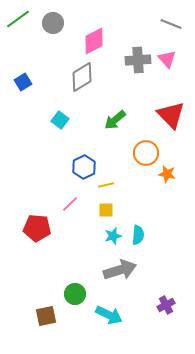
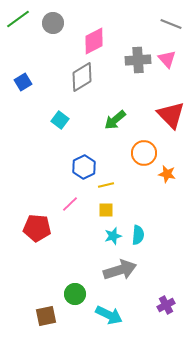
orange circle: moved 2 px left
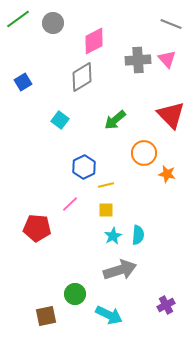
cyan star: rotated 12 degrees counterclockwise
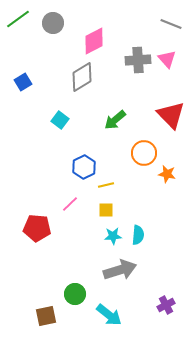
cyan star: rotated 24 degrees clockwise
cyan arrow: rotated 12 degrees clockwise
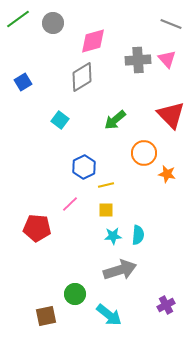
pink diamond: moved 1 px left; rotated 12 degrees clockwise
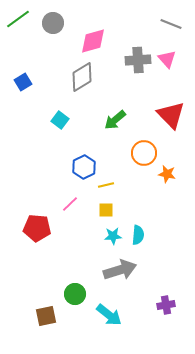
purple cross: rotated 18 degrees clockwise
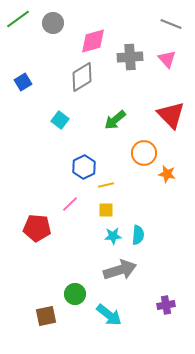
gray cross: moved 8 px left, 3 px up
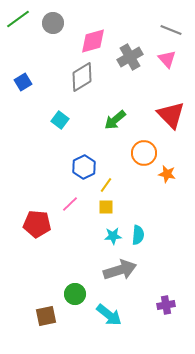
gray line: moved 6 px down
gray cross: rotated 25 degrees counterclockwise
yellow line: rotated 42 degrees counterclockwise
yellow square: moved 3 px up
red pentagon: moved 4 px up
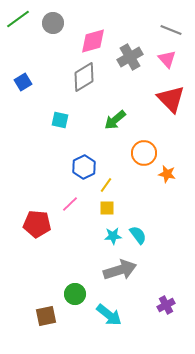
gray diamond: moved 2 px right
red triangle: moved 16 px up
cyan square: rotated 24 degrees counterclockwise
yellow square: moved 1 px right, 1 px down
cyan semicircle: rotated 42 degrees counterclockwise
purple cross: rotated 18 degrees counterclockwise
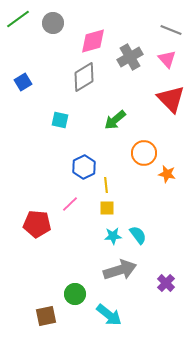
yellow line: rotated 42 degrees counterclockwise
purple cross: moved 22 px up; rotated 18 degrees counterclockwise
